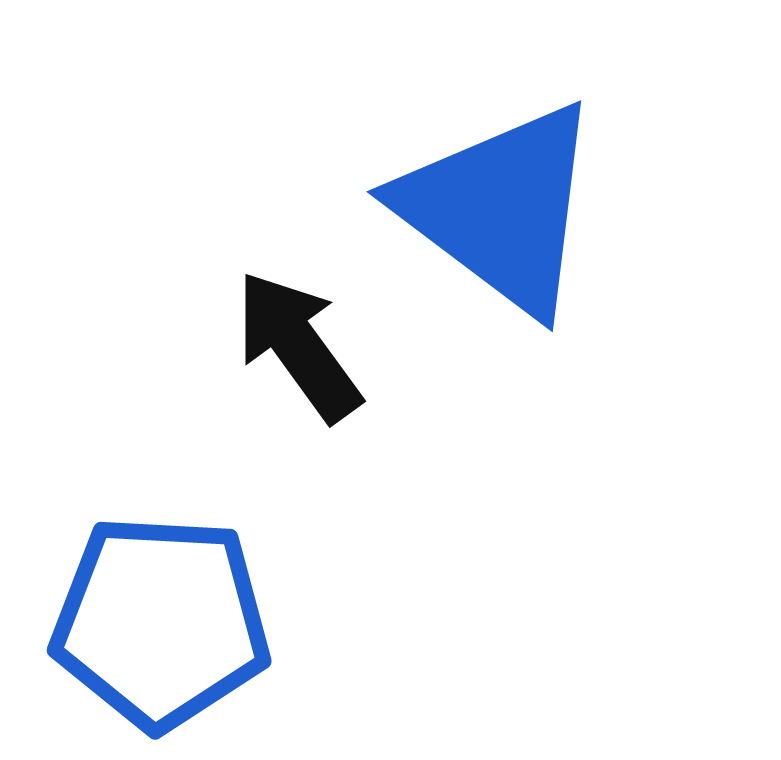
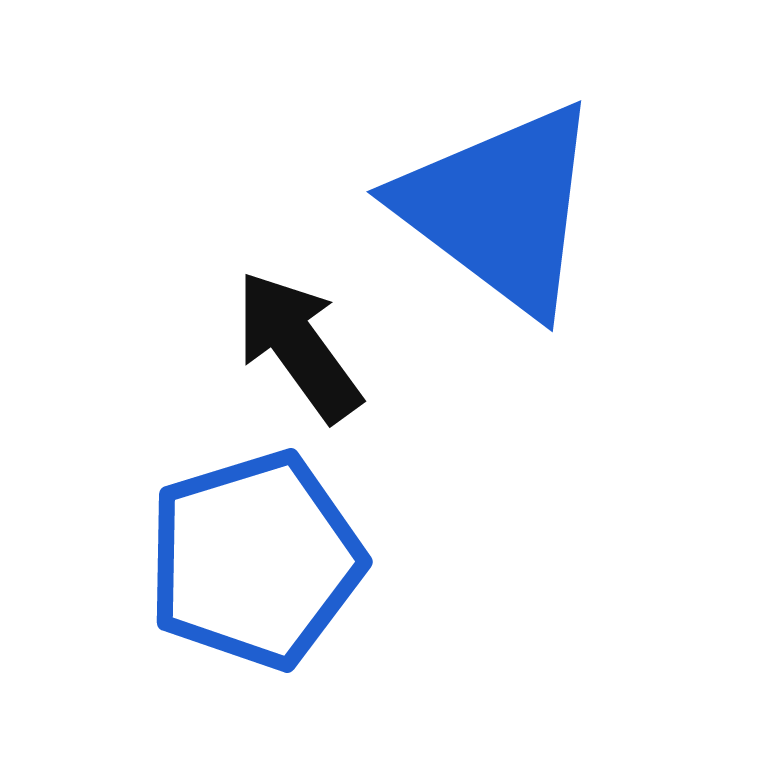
blue pentagon: moved 94 px right, 62 px up; rotated 20 degrees counterclockwise
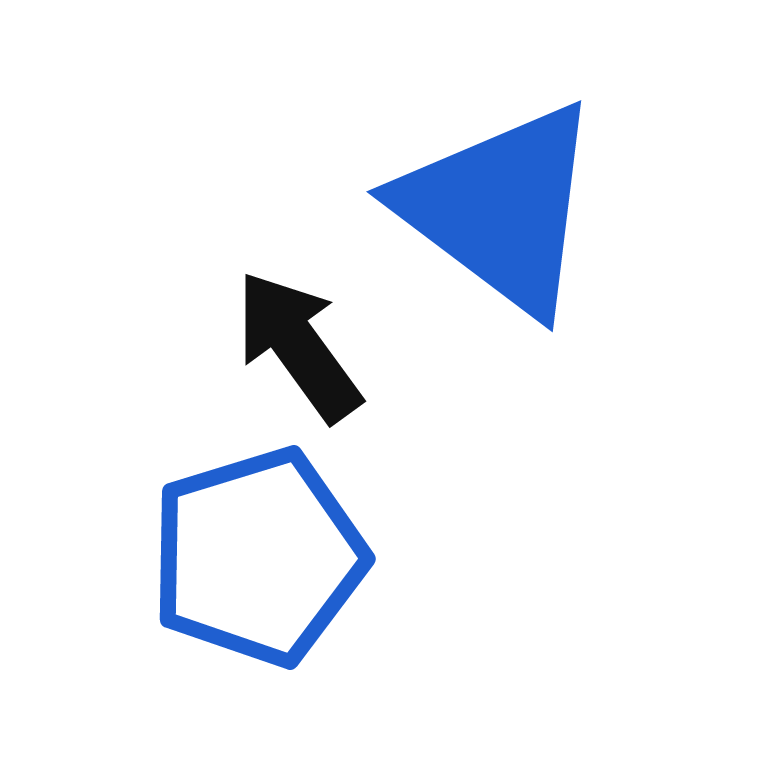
blue pentagon: moved 3 px right, 3 px up
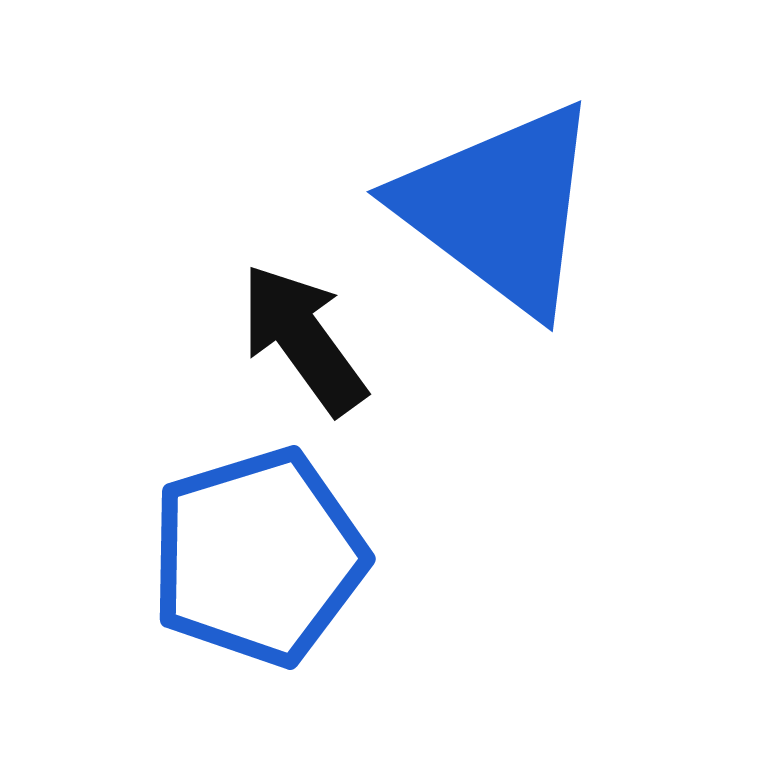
black arrow: moved 5 px right, 7 px up
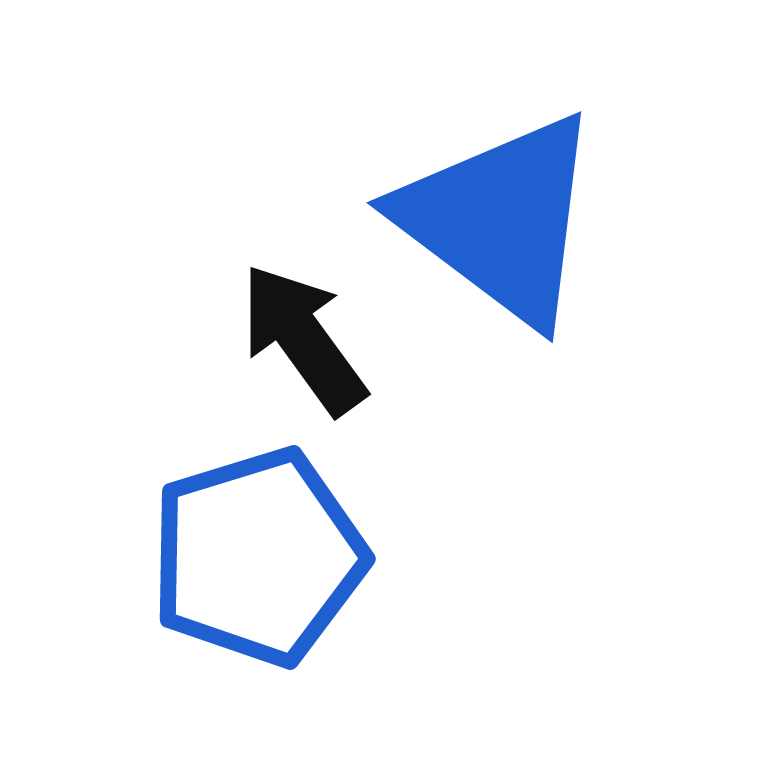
blue triangle: moved 11 px down
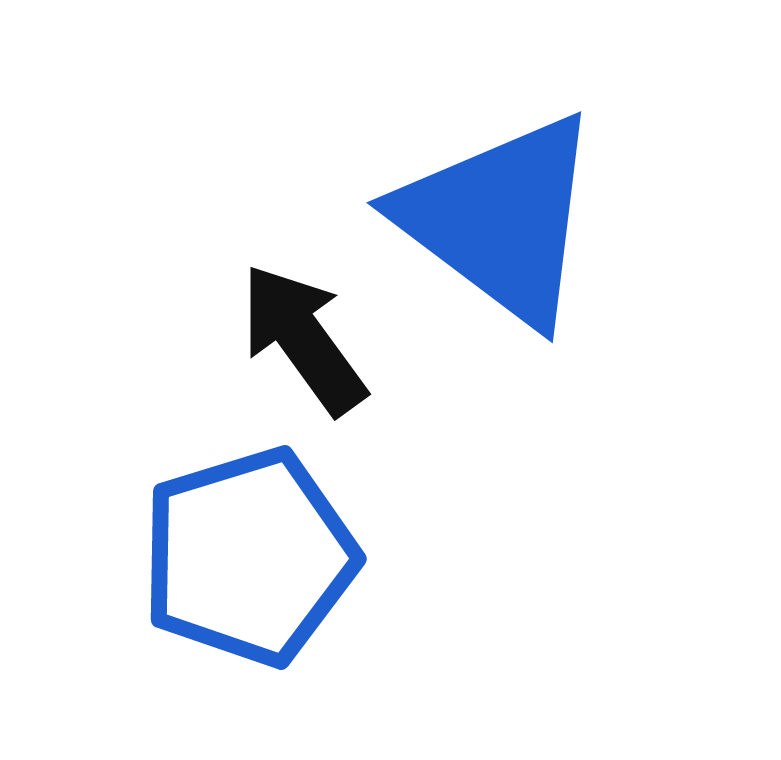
blue pentagon: moved 9 px left
